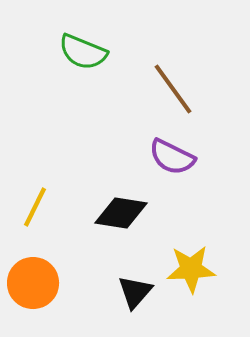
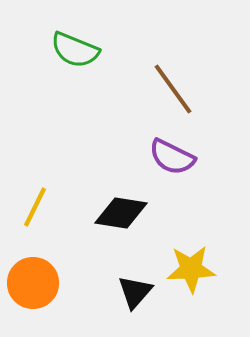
green semicircle: moved 8 px left, 2 px up
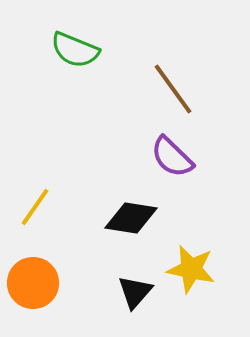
purple semicircle: rotated 18 degrees clockwise
yellow line: rotated 9 degrees clockwise
black diamond: moved 10 px right, 5 px down
yellow star: rotated 15 degrees clockwise
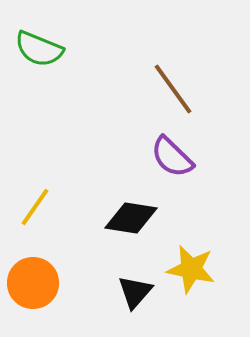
green semicircle: moved 36 px left, 1 px up
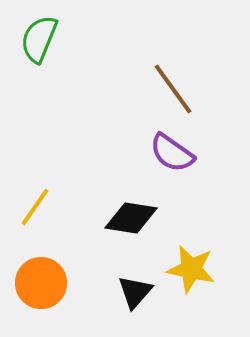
green semicircle: moved 10 px up; rotated 90 degrees clockwise
purple semicircle: moved 4 px up; rotated 9 degrees counterclockwise
orange circle: moved 8 px right
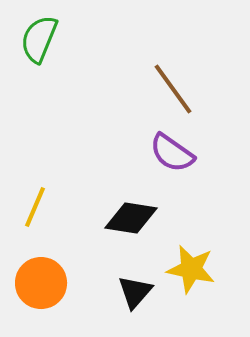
yellow line: rotated 12 degrees counterclockwise
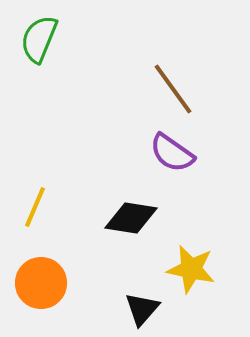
black triangle: moved 7 px right, 17 px down
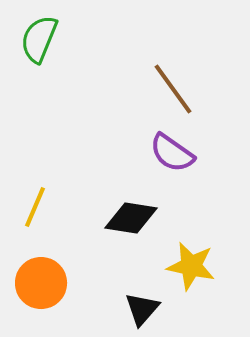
yellow star: moved 3 px up
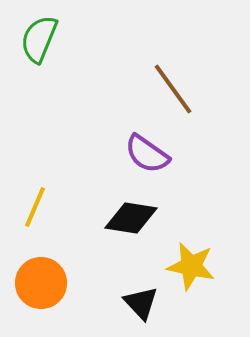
purple semicircle: moved 25 px left, 1 px down
black triangle: moved 1 px left, 6 px up; rotated 24 degrees counterclockwise
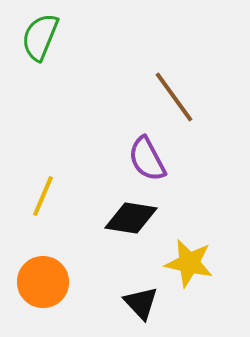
green semicircle: moved 1 px right, 2 px up
brown line: moved 1 px right, 8 px down
purple semicircle: moved 5 px down; rotated 27 degrees clockwise
yellow line: moved 8 px right, 11 px up
yellow star: moved 2 px left, 3 px up
orange circle: moved 2 px right, 1 px up
